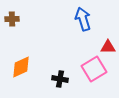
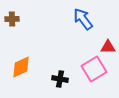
blue arrow: rotated 20 degrees counterclockwise
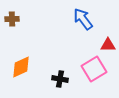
red triangle: moved 2 px up
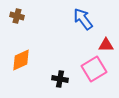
brown cross: moved 5 px right, 3 px up; rotated 16 degrees clockwise
red triangle: moved 2 px left
orange diamond: moved 7 px up
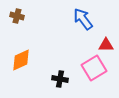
pink square: moved 1 px up
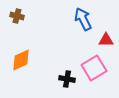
blue arrow: rotated 10 degrees clockwise
red triangle: moved 5 px up
black cross: moved 7 px right
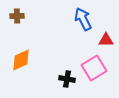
brown cross: rotated 16 degrees counterclockwise
